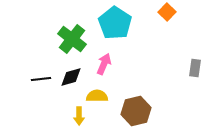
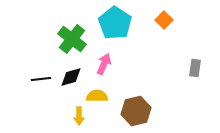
orange square: moved 3 px left, 8 px down
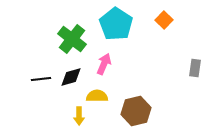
cyan pentagon: moved 1 px right, 1 px down
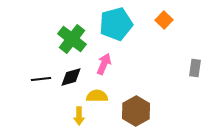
cyan pentagon: rotated 24 degrees clockwise
brown hexagon: rotated 16 degrees counterclockwise
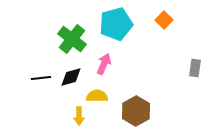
black line: moved 1 px up
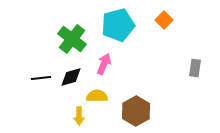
cyan pentagon: moved 2 px right, 1 px down
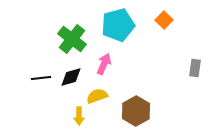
yellow semicircle: rotated 20 degrees counterclockwise
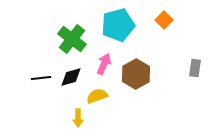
brown hexagon: moved 37 px up
yellow arrow: moved 1 px left, 2 px down
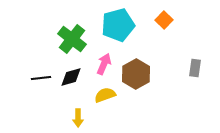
yellow semicircle: moved 8 px right, 1 px up
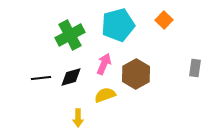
green cross: moved 2 px left, 4 px up; rotated 24 degrees clockwise
